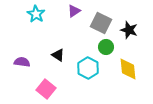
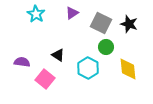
purple triangle: moved 2 px left, 2 px down
black star: moved 6 px up
pink square: moved 1 px left, 10 px up
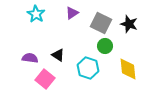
green circle: moved 1 px left, 1 px up
purple semicircle: moved 8 px right, 4 px up
cyan hexagon: rotated 10 degrees counterclockwise
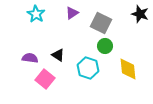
black star: moved 11 px right, 10 px up
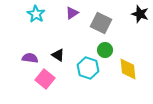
green circle: moved 4 px down
